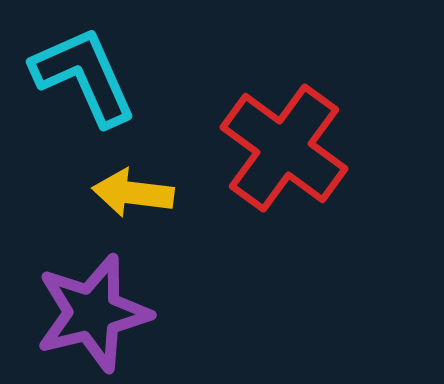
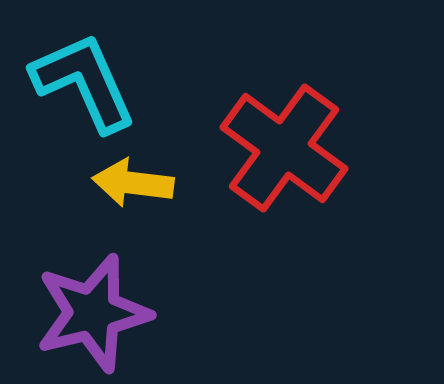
cyan L-shape: moved 6 px down
yellow arrow: moved 10 px up
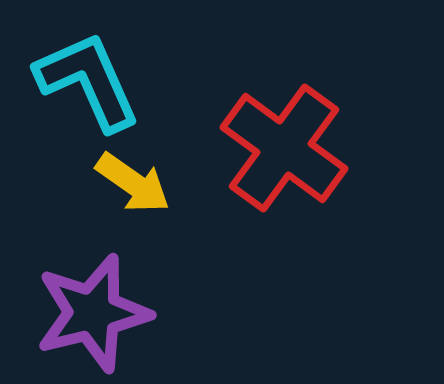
cyan L-shape: moved 4 px right, 1 px up
yellow arrow: rotated 152 degrees counterclockwise
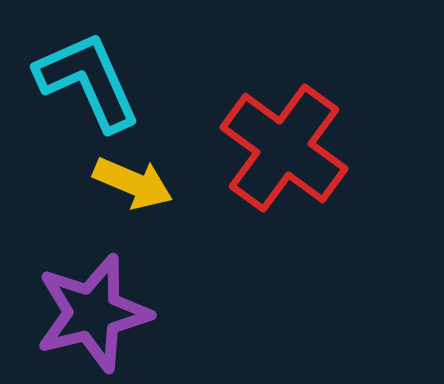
yellow arrow: rotated 12 degrees counterclockwise
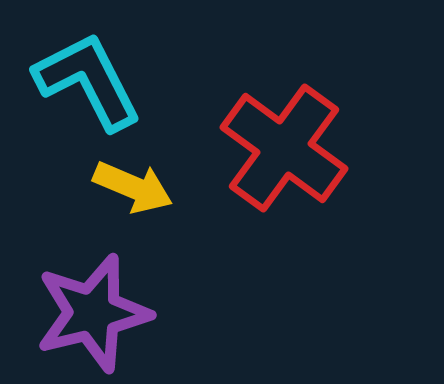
cyan L-shape: rotated 3 degrees counterclockwise
yellow arrow: moved 4 px down
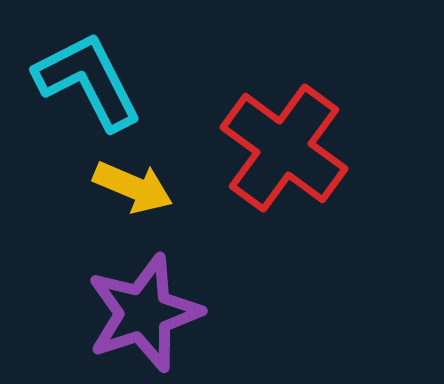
purple star: moved 51 px right; rotated 4 degrees counterclockwise
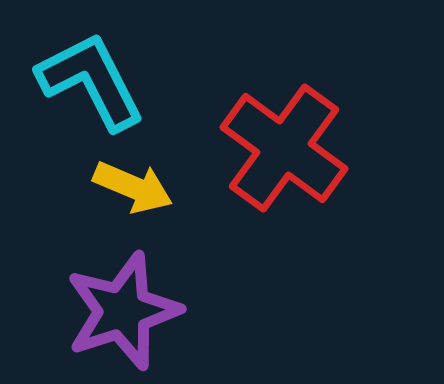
cyan L-shape: moved 3 px right
purple star: moved 21 px left, 2 px up
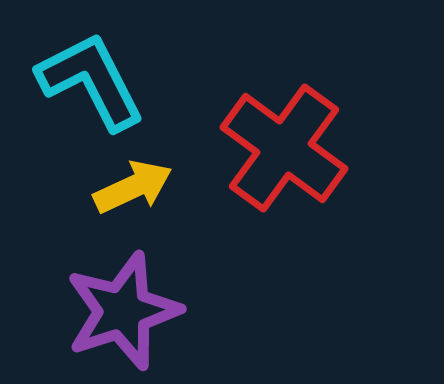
yellow arrow: rotated 48 degrees counterclockwise
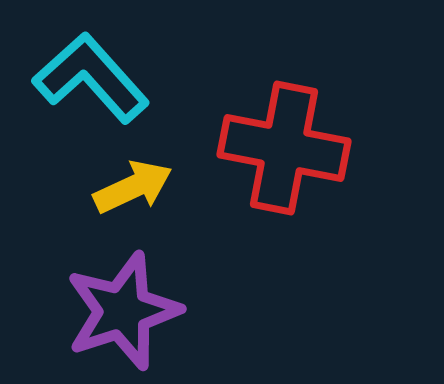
cyan L-shape: moved 3 px up; rotated 15 degrees counterclockwise
red cross: rotated 25 degrees counterclockwise
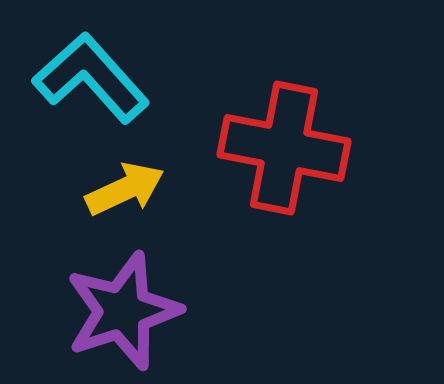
yellow arrow: moved 8 px left, 2 px down
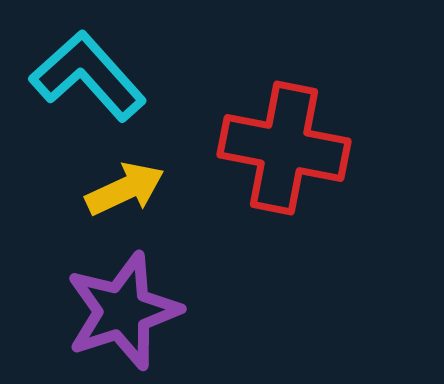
cyan L-shape: moved 3 px left, 2 px up
